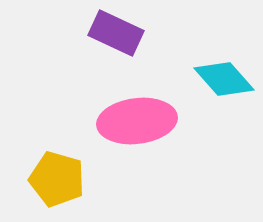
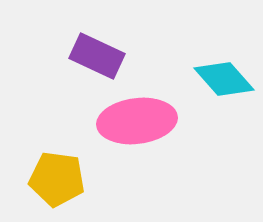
purple rectangle: moved 19 px left, 23 px down
yellow pentagon: rotated 8 degrees counterclockwise
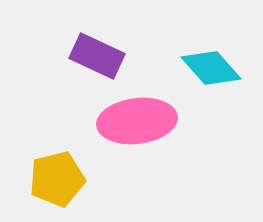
cyan diamond: moved 13 px left, 11 px up
yellow pentagon: rotated 22 degrees counterclockwise
